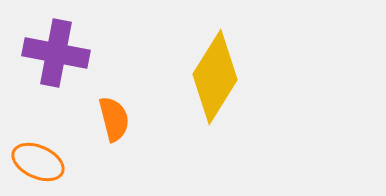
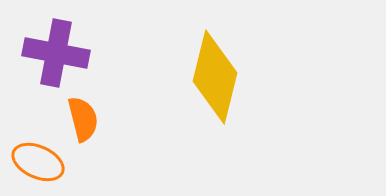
yellow diamond: rotated 18 degrees counterclockwise
orange semicircle: moved 31 px left
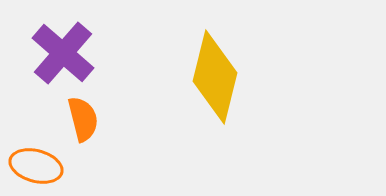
purple cross: moved 7 px right; rotated 30 degrees clockwise
orange ellipse: moved 2 px left, 4 px down; rotated 9 degrees counterclockwise
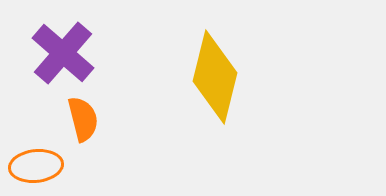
orange ellipse: rotated 21 degrees counterclockwise
